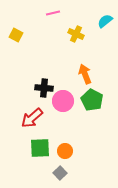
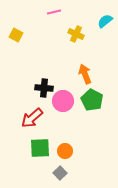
pink line: moved 1 px right, 1 px up
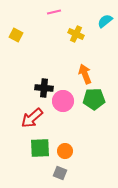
green pentagon: moved 2 px right, 1 px up; rotated 30 degrees counterclockwise
gray square: rotated 24 degrees counterclockwise
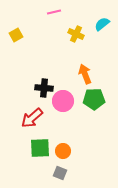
cyan semicircle: moved 3 px left, 3 px down
yellow square: rotated 32 degrees clockwise
orange circle: moved 2 px left
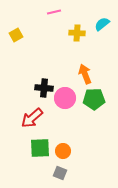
yellow cross: moved 1 px right, 1 px up; rotated 21 degrees counterclockwise
pink circle: moved 2 px right, 3 px up
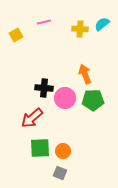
pink line: moved 10 px left, 10 px down
yellow cross: moved 3 px right, 4 px up
green pentagon: moved 1 px left, 1 px down
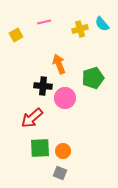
cyan semicircle: rotated 91 degrees counterclockwise
yellow cross: rotated 21 degrees counterclockwise
orange arrow: moved 26 px left, 10 px up
black cross: moved 1 px left, 2 px up
green pentagon: moved 22 px up; rotated 15 degrees counterclockwise
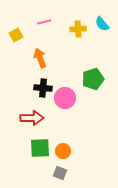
yellow cross: moved 2 px left; rotated 14 degrees clockwise
orange arrow: moved 19 px left, 6 px up
green pentagon: moved 1 px down
black cross: moved 2 px down
red arrow: rotated 140 degrees counterclockwise
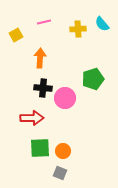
orange arrow: rotated 24 degrees clockwise
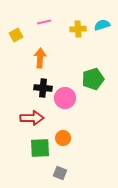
cyan semicircle: moved 1 px down; rotated 112 degrees clockwise
orange circle: moved 13 px up
